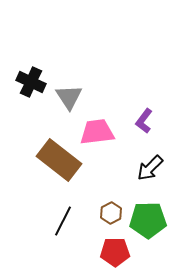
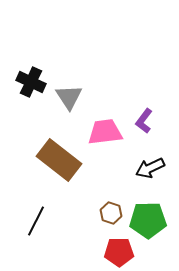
pink trapezoid: moved 8 px right
black arrow: rotated 20 degrees clockwise
brown hexagon: rotated 15 degrees counterclockwise
black line: moved 27 px left
red pentagon: moved 4 px right
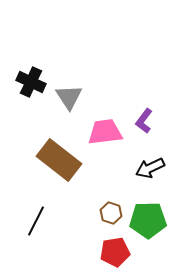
red pentagon: moved 4 px left; rotated 8 degrees counterclockwise
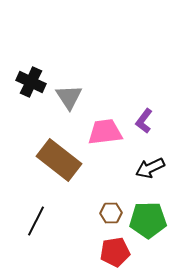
brown hexagon: rotated 20 degrees counterclockwise
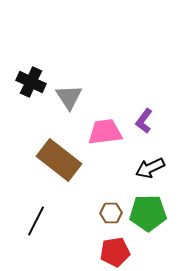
green pentagon: moved 7 px up
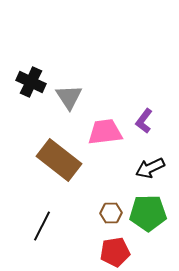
black line: moved 6 px right, 5 px down
